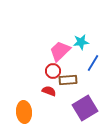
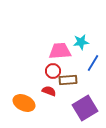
pink trapezoid: rotated 40 degrees clockwise
orange ellipse: moved 9 px up; rotated 60 degrees counterclockwise
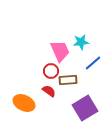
pink trapezoid: rotated 70 degrees clockwise
blue line: rotated 18 degrees clockwise
red circle: moved 2 px left
red semicircle: rotated 16 degrees clockwise
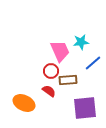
purple square: rotated 25 degrees clockwise
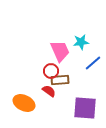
brown rectangle: moved 8 px left
purple square: rotated 10 degrees clockwise
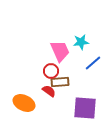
brown rectangle: moved 2 px down
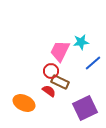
pink trapezoid: rotated 130 degrees counterclockwise
brown rectangle: rotated 30 degrees clockwise
purple square: rotated 30 degrees counterclockwise
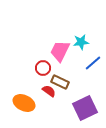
red circle: moved 8 px left, 3 px up
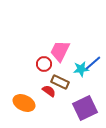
cyan star: moved 27 px down
red circle: moved 1 px right, 4 px up
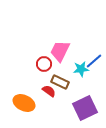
blue line: moved 1 px right, 2 px up
